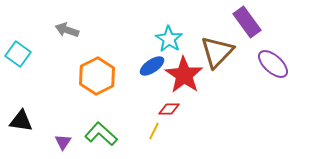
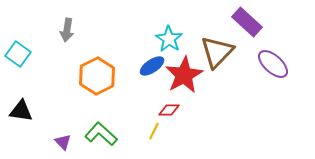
purple rectangle: rotated 12 degrees counterclockwise
gray arrow: rotated 100 degrees counterclockwise
red star: rotated 9 degrees clockwise
red diamond: moved 1 px down
black triangle: moved 10 px up
purple triangle: rotated 18 degrees counterclockwise
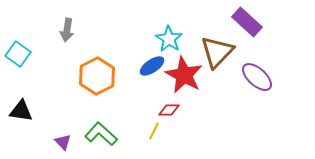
purple ellipse: moved 16 px left, 13 px down
red star: rotated 15 degrees counterclockwise
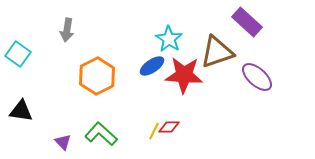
brown triangle: rotated 27 degrees clockwise
red star: rotated 24 degrees counterclockwise
red diamond: moved 17 px down
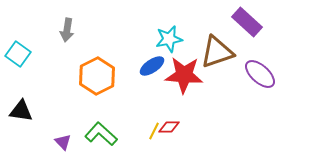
cyan star: rotated 28 degrees clockwise
purple ellipse: moved 3 px right, 3 px up
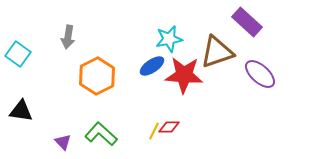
gray arrow: moved 1 px right, 7 px down
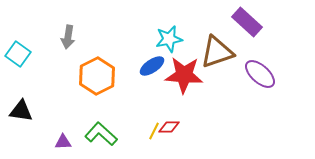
purple triangle: rotated 48 degrees counterclockwise
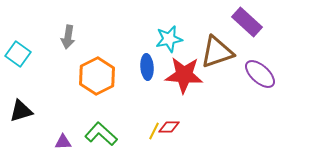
blue ellipse: moved 5 px left, 1 px down; rotated 60 degrees counterclockwise
black triangle: rotated 25 degrees counterclockwise
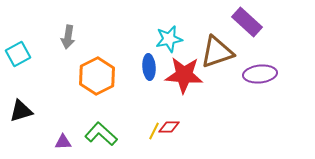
cyan square: rotated 25 degrees clockwise
blue ellipse: moved 2 px right
purple ellipse: rotated 48 degrees counterclockwise
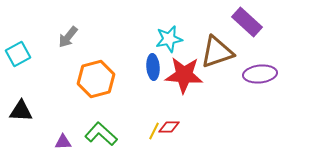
gray arrow: rotated 30 degrees clockwise
blue ellipse: moved 4 px right
orange hexagon: moved 1 px left, 3 px down; rotated 12 degrees clockwise
black triangle: rotated 20 degrees clockwise
